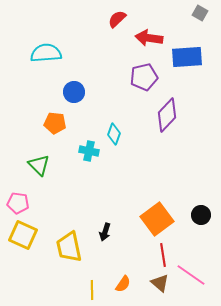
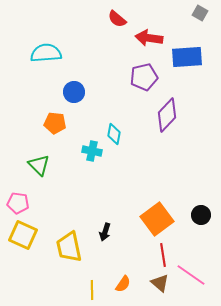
red semicircle: rotated 96 degrees counterclockwise
cyan diamond: rotated 10 degrees counterclockwise
cyan cross: moved 3 px right
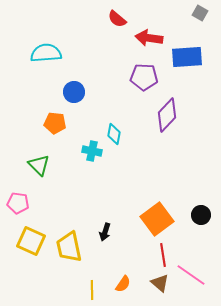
purple pentagon: rotated 16 degrees clockwise
yellow square: moved 8 px right, 6 px down
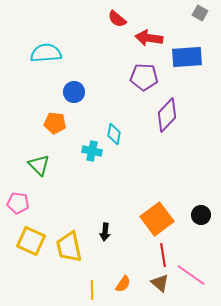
black arrow: rotated 12 degrees counterclockwise
